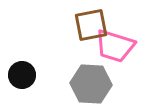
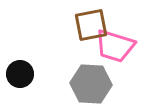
black circle: moved 2 px left, 1 px up
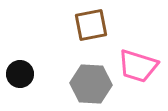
pink trapezoid: moved 23 px right, 20 px down
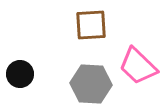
brown square: rotated 8 degrees clockwise
pink trapezoid: rotated 27 degrees clockwise
